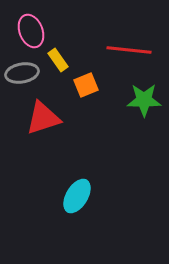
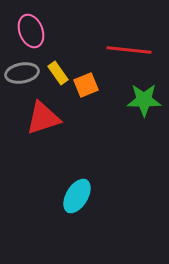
yellow rectangle: moved 13 px down
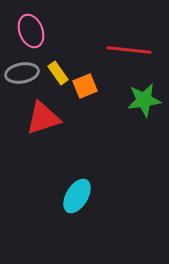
orange square: moved 1 px left, 1 px down
green star: rotated 8 degrees counterclockwise
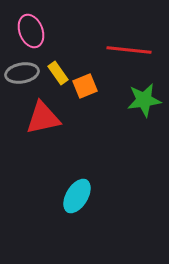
red triangle: rotated 6 degrees clockwise
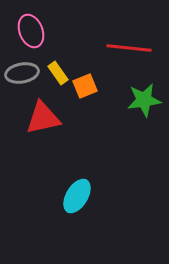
red line: moved 2 px up
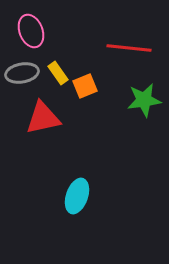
cyan ellipse: rotated 12 degrees counterclockwise
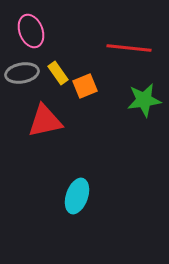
red triangle: moved 2 px right, 3 px down
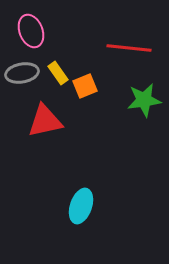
cyan ellipse: moved 4 px right, 10 px down
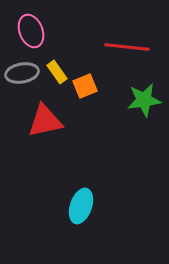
red line: moved 2 px left, 1 px up
yellow rectangle: moved 1 px left, 1 px up
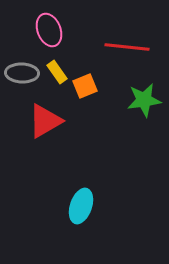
pink ellipse: moved 18 px right, 1 px up
gray ellipse: rotated 12 degrees clockwise
red triangle: rotated 18 degrees counterclockwise
